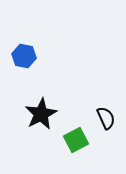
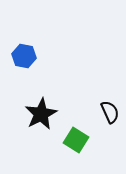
black semicircle: moved 4 px right, 6 px up
green square: rotated 30 degrees counterclockwise
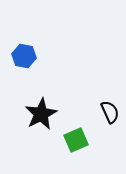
green square: rotated 35 degrees clockwise
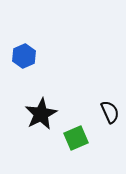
blue hexagon: rotated 25 degrees clockwise
green square: moved 2 px up
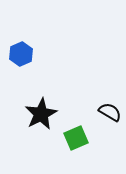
blue hexagon: moved 3 px left, 2 px up
black semicircle: rotated 35 degrees counterclockwise
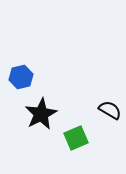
blue hexagon: moved 23 px down; rotated 10 degrees clockwise
black semicircle: moved 2 px up
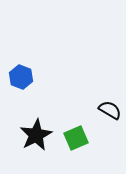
blue hexagon: rotated 25 degrees counterclockwise
black star: moved 5 px left, 21 px down
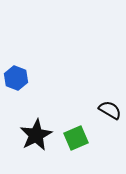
blue hexagon: moved 5 px left, 1 px down
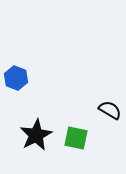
green square: rotated 35 degrees clockwise
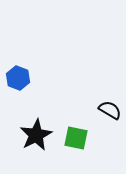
blue hexagon: moved 2 px right
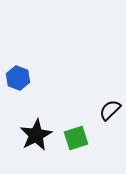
black semicircle: rotated 75 degrees counterclockwise
green square: rotated 30 degrees counterclockwise
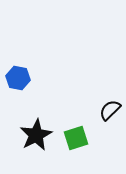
blue hexagon: rotated 10 degrees counterclockwise
